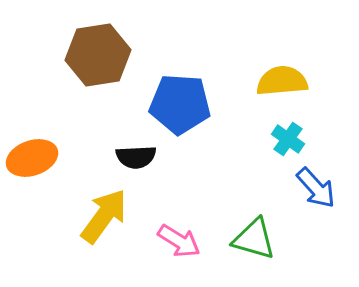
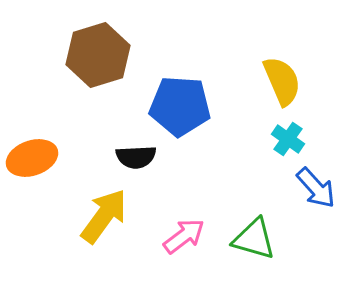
brown hexagon: rotated 8 degrees counterclockwise
yellow semicircle: rotated 72 degrees clockwise
blue pentagon: moved 2 px down
pink arrow: moved 5 px right, 5 px up; rotated 69 degrees counterclockwise
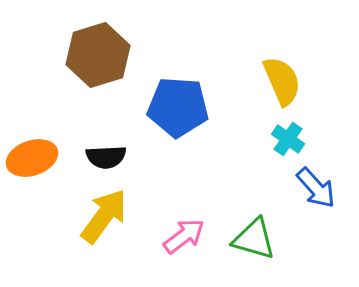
blue pentagon: moved 2 px left, 1 px down
black semicircle: moved 30 px left
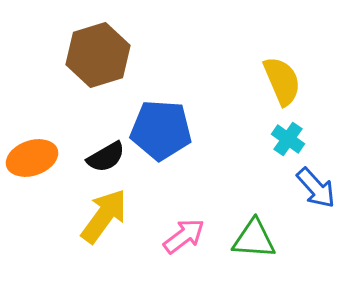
blue pentagon: moved 17 px left, 23 px down
black semicircle: rotated 27 degrees counterclockwise
green triangle: rotated 12 degrees counterclockwise
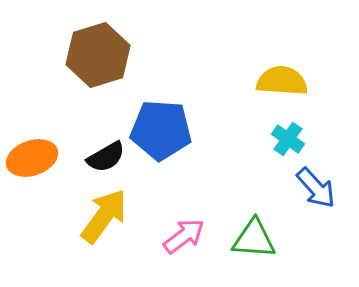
yellow semicircle: rotated 63 degrees counterclockwise
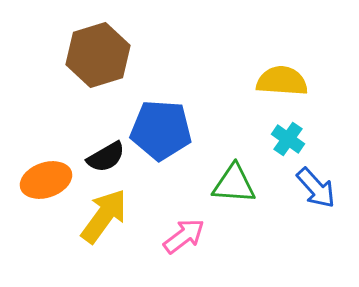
orange ellipse: moved 14 px right, 22 px down
green triangle: moved 20 px left, 55 px up
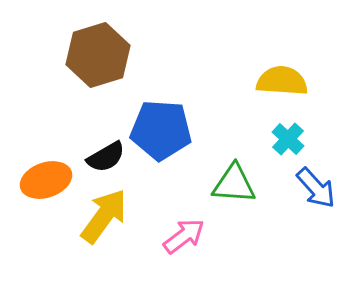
cyan cross: rotated 8 degrees clockwise
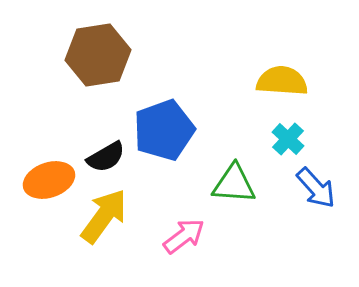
brown hexagon: rotated 8 degrees clockwise
blue pentagon: moved 3 px right; rotated 24 degrees counterclockwise
orange ellipse: moved 3 px right
